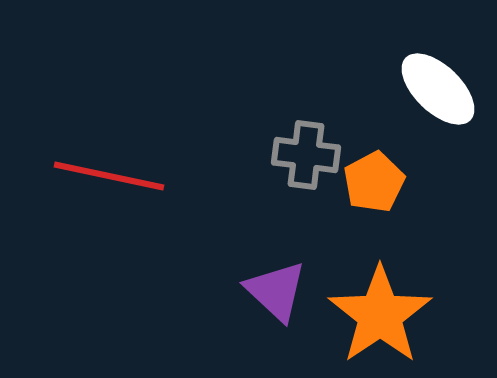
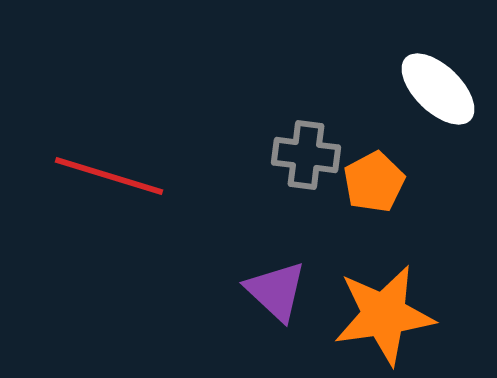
red line: rotated 5 degrees clockwise
orange star: moved 4 px right; rotated 26 degrees clockwise
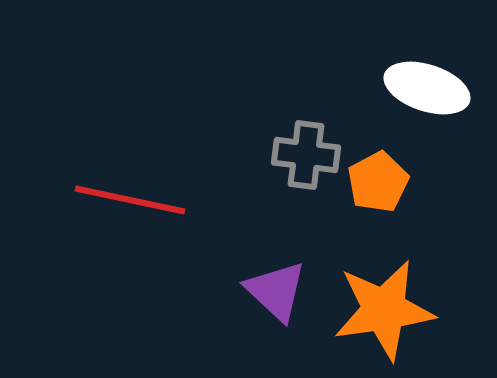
white ellipse: moved 11 px left, 1 px up; rotated 26 degrees counterclockwise
red line: moved 21 px right, 24 px down; rotated 5 degrees counterclockwise
orange pentagon: moved 4 px right
orange star: moved 5 px up
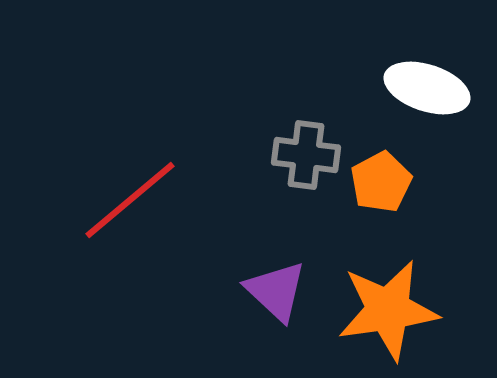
orange pentagon: moved 3 px right
red line: rotated 52 degrees counterclockwise
orange star: moved 4 px right
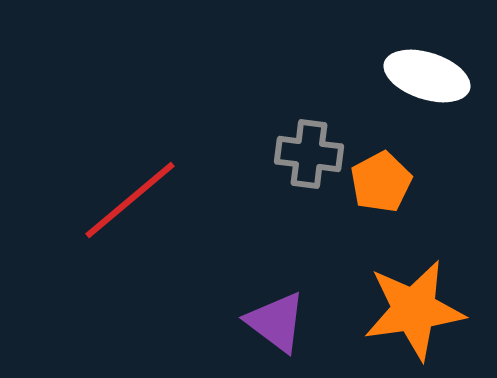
white ellipse: moved 12 px up
gray cross: moved 3 px right, 1 px up
purple triangle: moved 31 px down; rotated 6 degrees counterclockwise
orange star: moved 26 px right
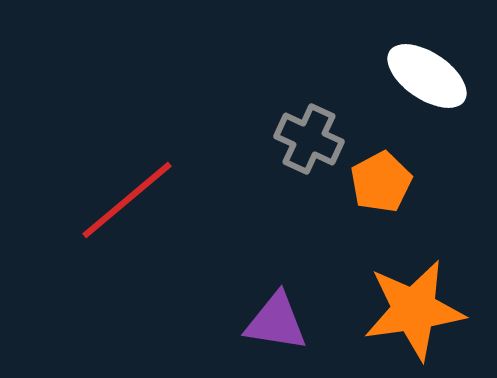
white ellipse: rotated 16 degrees clockwise
gray cross: moved 15 px up; rotated 18 degrees clockwise
red line: moved 3 px left
purple triangle: rotated 28 degrees counterclockwise
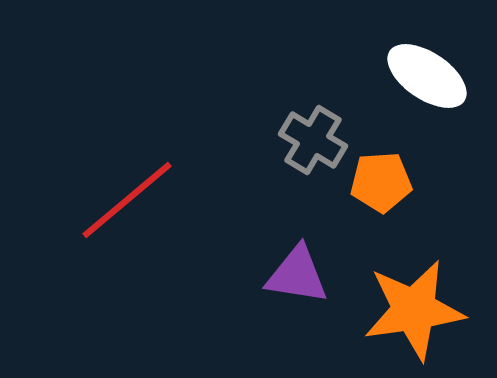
gray cross: moved 4 px right, 1 px down; rotated 6 degrees clockwise
orange pentagon: rotated 24 degrees clockwise
purple triangle: moved 21 px right, 47 px up
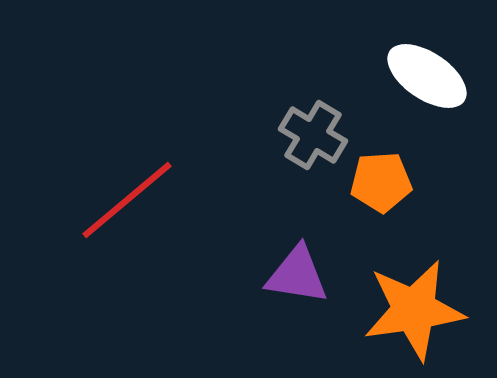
gray cross: moved 5 px up
